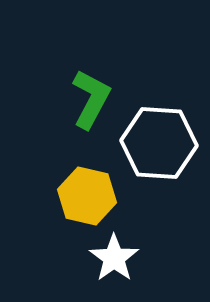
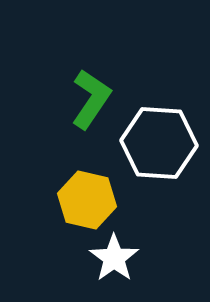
green L-shape: rotated 6 degrees clockwise
yellow hexagon: moved 4 px down
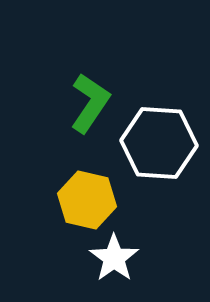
green L-shape: moved 1 px left, 4 px down
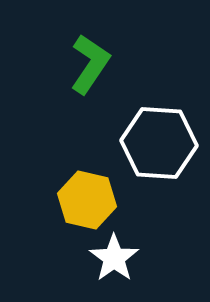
green L-shape: moved 39 px up
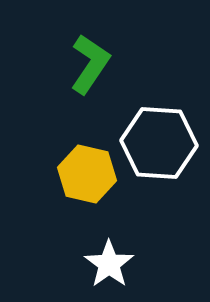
yellow hexagon: moved 26 px up
white star: moved 5 px left, 6 px down
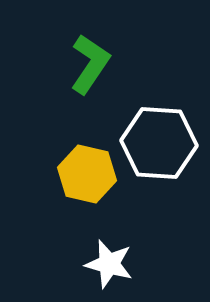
white star: rotated 21 degrees counterclockwise
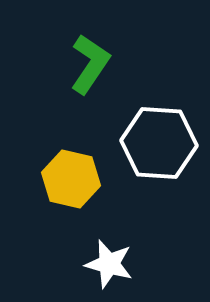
yellow hexagon: moved 16 px left, 5 px down
